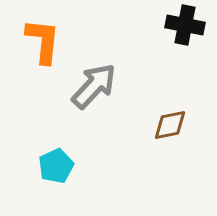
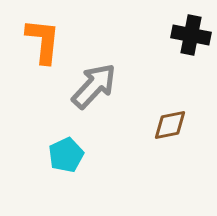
black cross: moved 6 px right, 10 px down
cyan pentagon: moved 10 px right, 11 px up
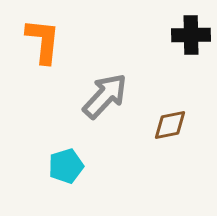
black cross: rotated 12 degrees counterclockwise
gray arrow: moved 11 px right, 10 px down
cyan pentagon: moved 11 px down; rotated 8 degrees clockwise
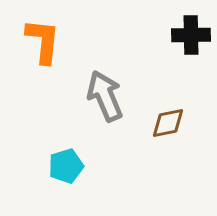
gray arrow: rotated 66 degrees counterclockwise
brown diamond: moved 2 px left, 2 px up
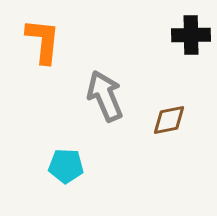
brown diamond: moved 1 px right, 3 px up
cyan pentagon: rotated 20 degrees clockwise
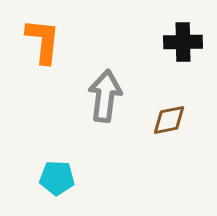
black cross: moved 8 px left, 7 px down
gray arrow: rotated 30 degrees clockwise
cyan pentagon: moved 9 px left, 12 px down
